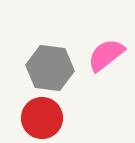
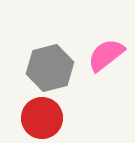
gray hexagon: rotated 21 degrees counterclockwise
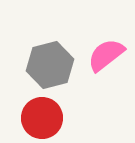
gray hexagon: moved 3 px up
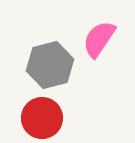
pink semicircle: moved 7 px left, 16 px up; rotated 18 degrees counterclockwise
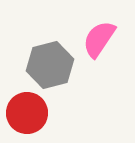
red circle: moved 15 px left, 5 px up
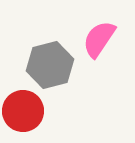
red circle: moved 4 px left, 2 px up
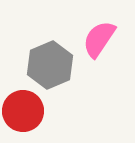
gray hexagon: rotated 9 degrees counterclockwise
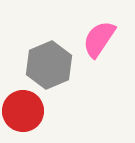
gray hexagon: moved 1 px left
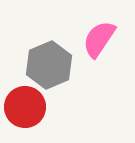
red circle: moved 2 px right, 4 px up
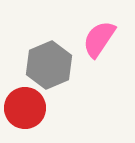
red circle: moved 1 px down
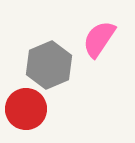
red circle: moved 1 px right, 1 px down
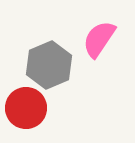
red circle: moved 1 px up
